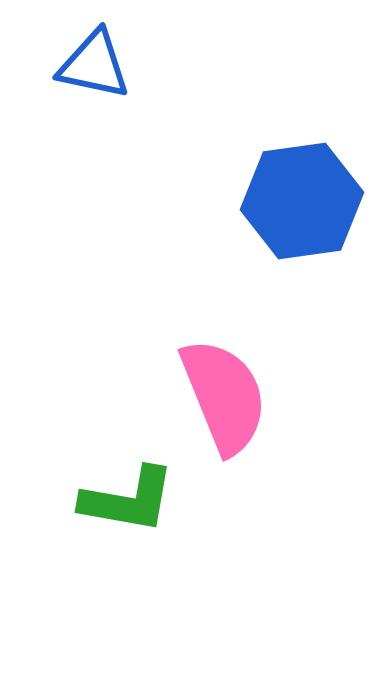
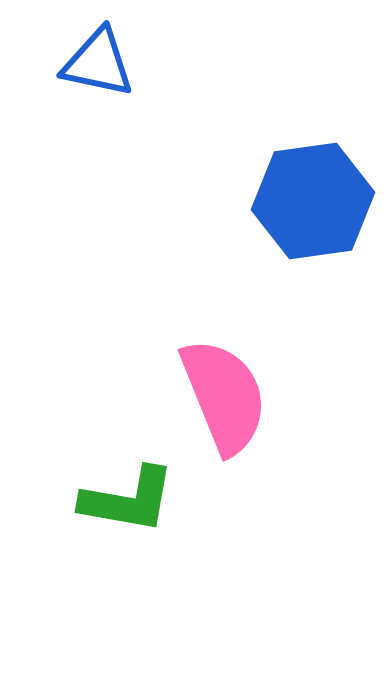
blue triangle: moved 4 px right, 2 px up
blue hexagon: moved 11 px right
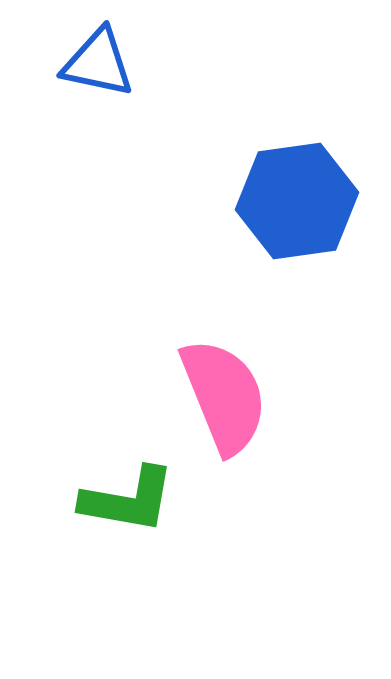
blue hexagon: moved 16 px left
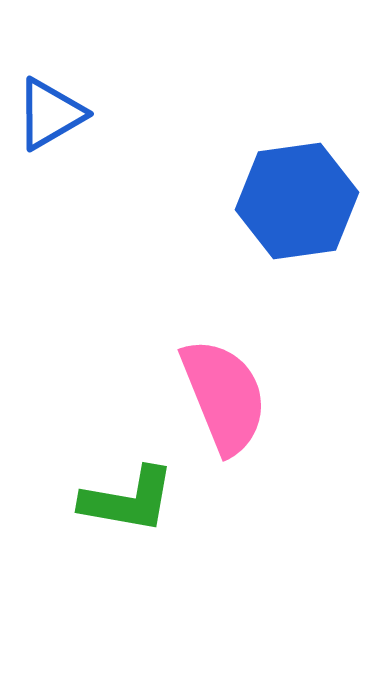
blue triangle: moved 48 px left, 51 px down; rotated 42 degrees counterclockwise
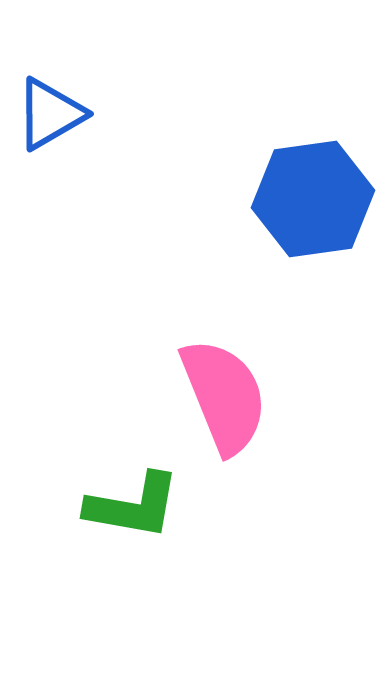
blue hexagon: moved 16 px right, 2 px up
green L-shape: moved 5 px right, 6 px down
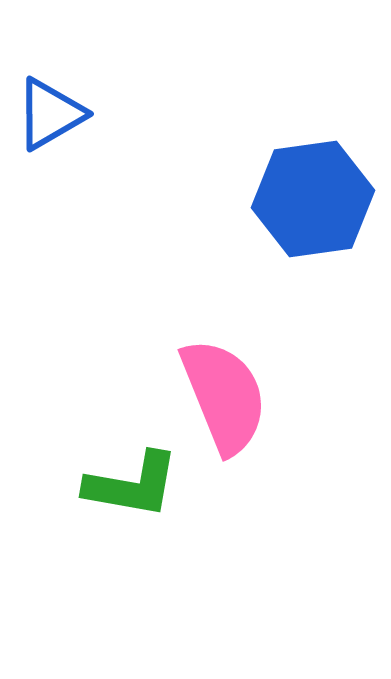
green L-shape: moved 1 px left, 21 px up
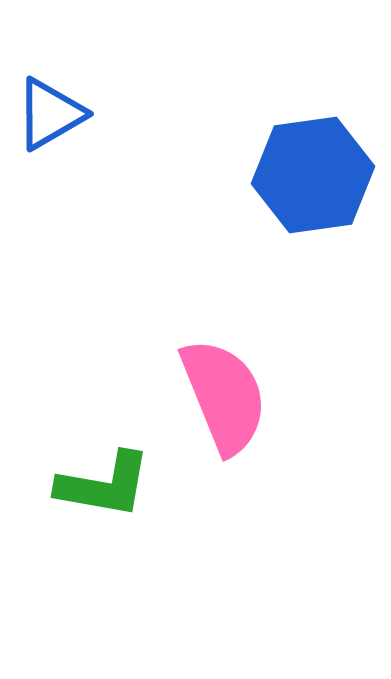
blue hexagon: moved 24 px up
green L-shape: moved 28 px left
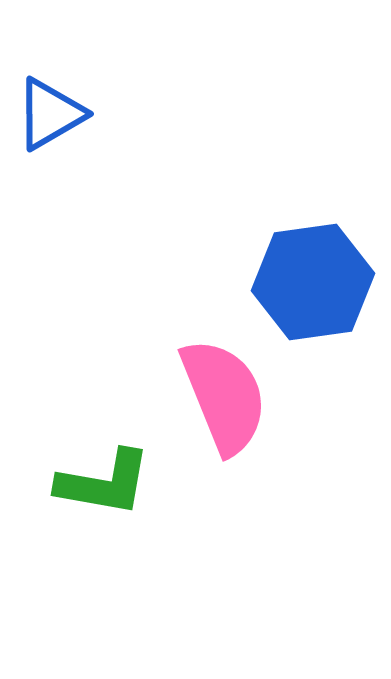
blue hexagon: moved 107 px down
green L-shape: moved 2 px up
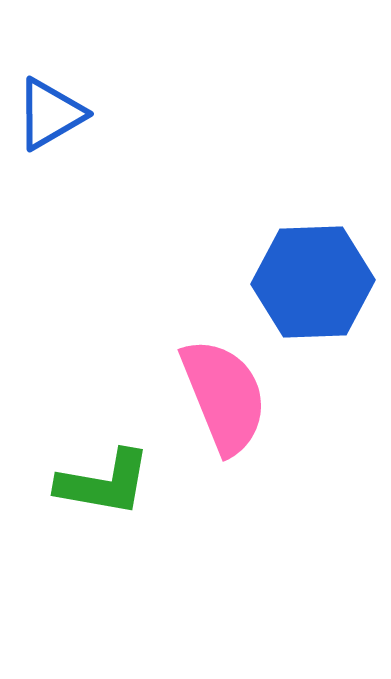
blue hexagon: rotated 6 degrees clockwise
